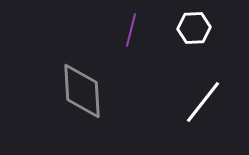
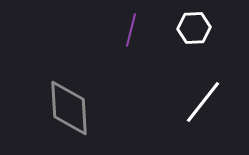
gray diamond: moved 13 px left, 17 px down
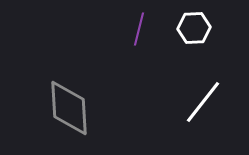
purple line: moved 8 px right, 1 px up
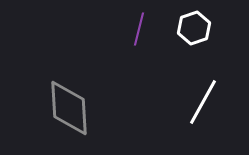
white hexagon: rotated 16 degrees counterclockwise
white line: rotated 9 degrees counterclockwise
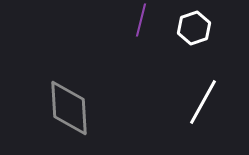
purple line: moved 2 px right, 9 px up
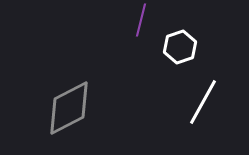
white hexagon: moved 14 px left, 19 px down
gray diamond: rotated 66 degrees clockwise
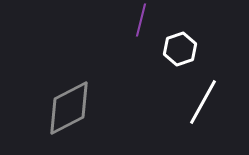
white hexagon: moved 2 px down
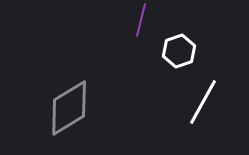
white hexagon: moved 1 px left, 2 px down
gray diamond: rotated 4 degrees counterclockwise
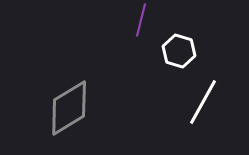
white hexagon: rotated 24 degrees counterclockwise
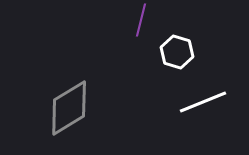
white hexagon: moved 2 px left, 1 px down
white line: rotated 39 degrees clockwise
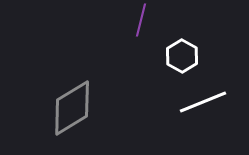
white hexagon: moved 5 px right, 4 px down; rotated 12 degrees clockwise
gray diamond: moved 3 px right
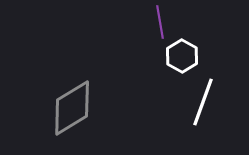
purple line: moved 19 px right, 2 px down; rotated 24 degrees counterclockwise
white line: rotated 48 degrees counterclockwise
